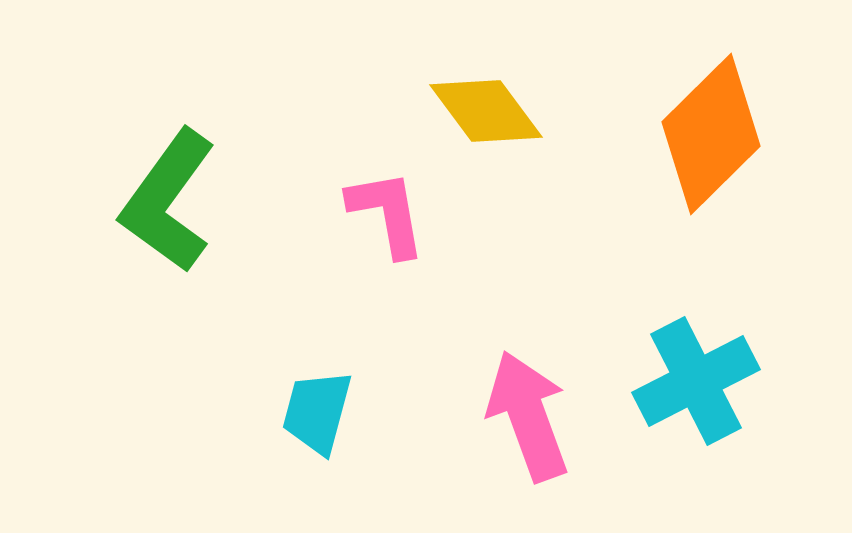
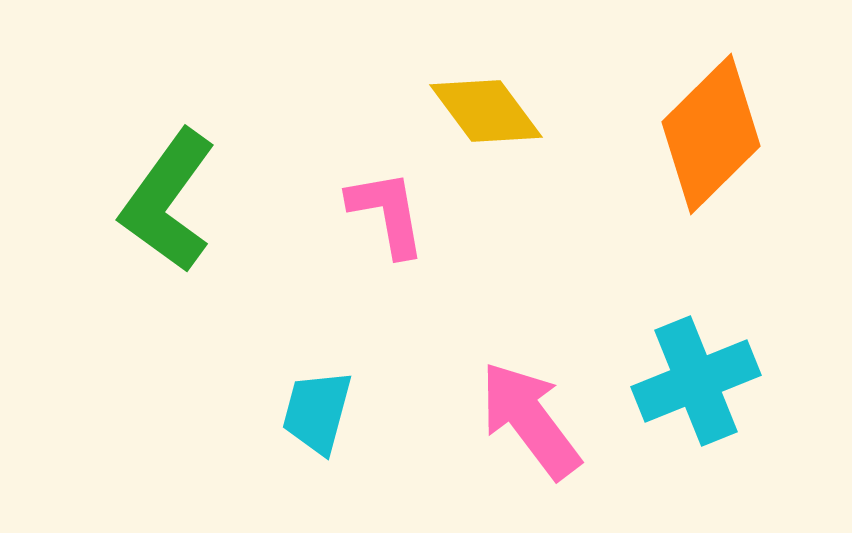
cyan cross: rotated 5 degrees clockwise
pink arrow: moved 2 px right, 4 px down; rotated 17 degrees counterclockwise
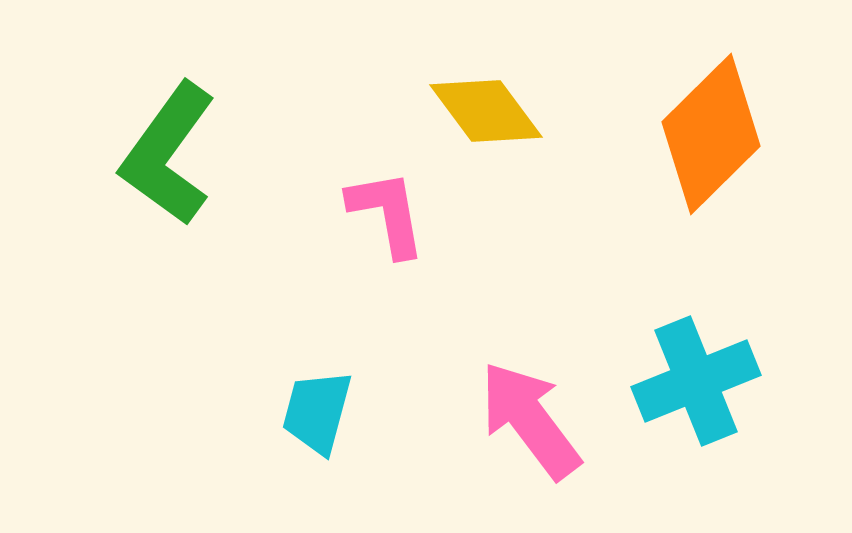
green L-shape: moved 47 px up
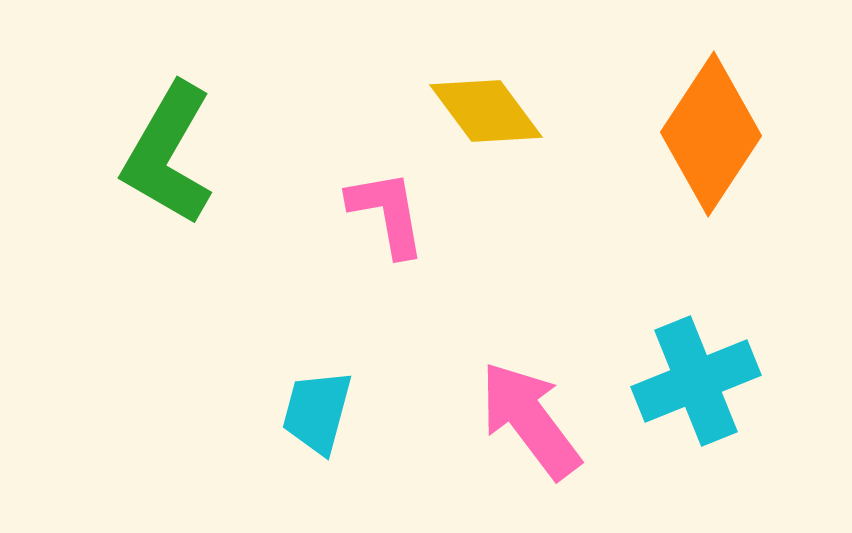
orange diamond: rotated 12 degrees counterclockwise
green L-shape: rotated 6 degrees counterclockwise
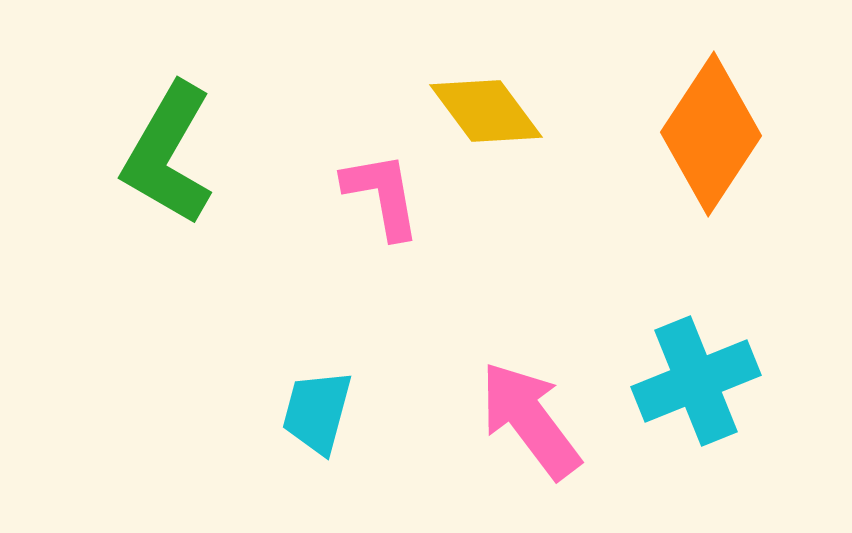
pink L-shape: moved 5 px left, 18 px up
